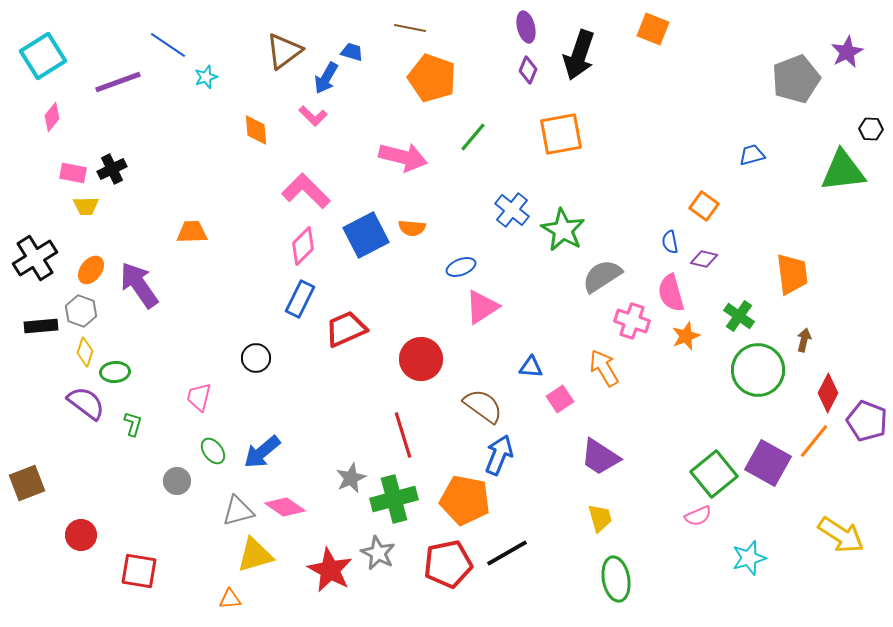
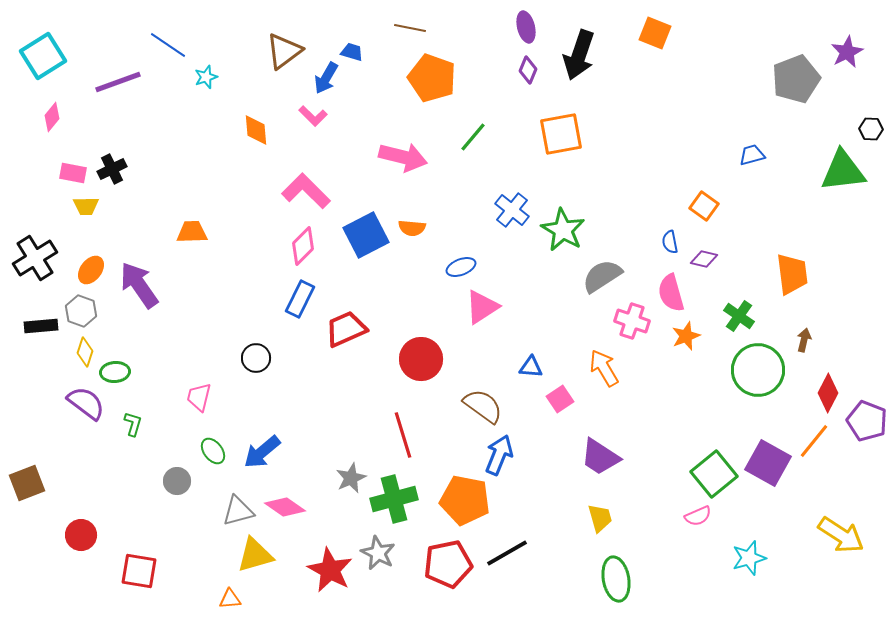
orange square at (653, 29): moved 2 px right, 4 px down
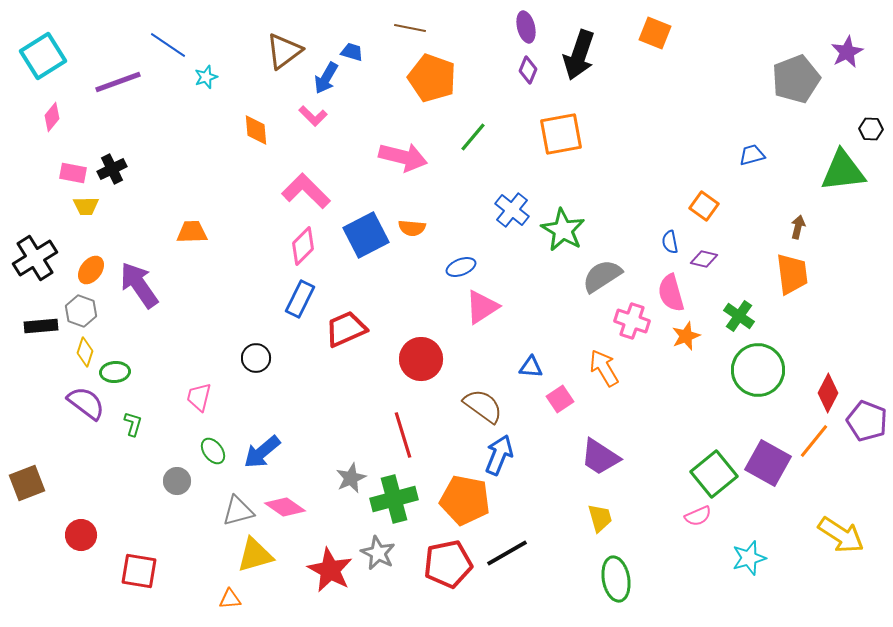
brown arrow at (804, 340): moved 6 px left, 113 px up
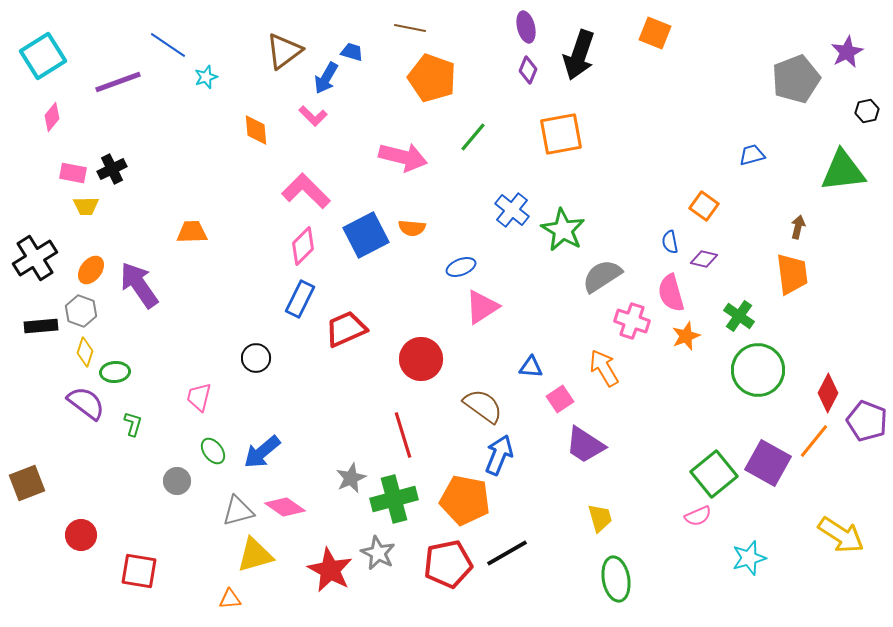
black hexagon at (871, 129): moved 4 px left, 18 px up; rotated 15 degrees counterclockwise
purple trapezoid at (600, 457): moved 15 px left, 12 px up
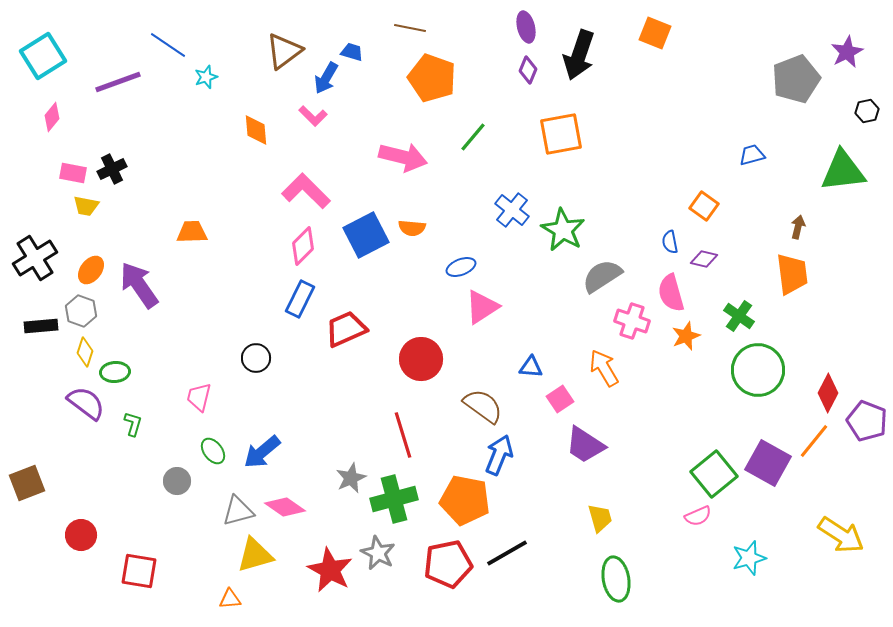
yellow trapezoid at (86, 206): rotated 12 degrees clockwise
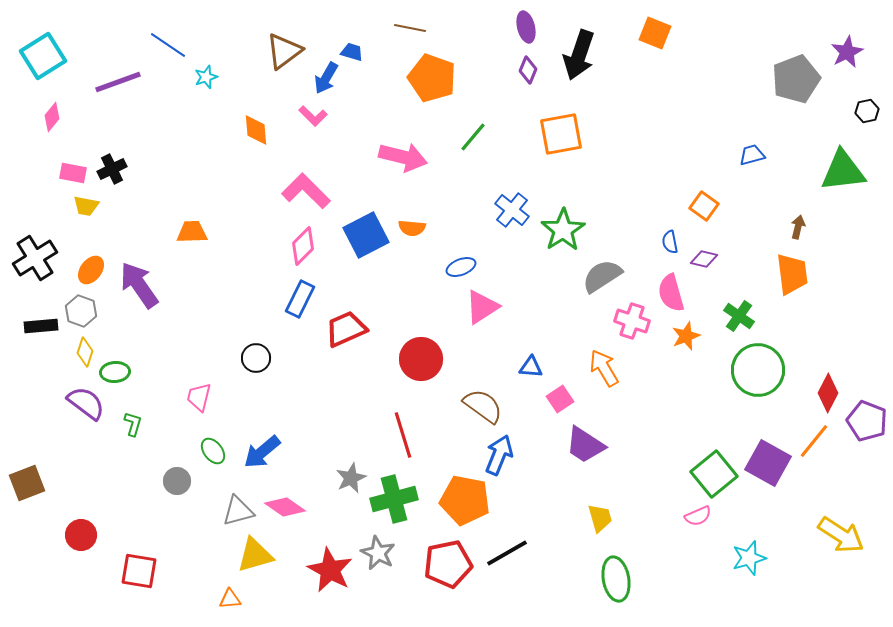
green star at (563, 230): rotated 9 degrees clockwise
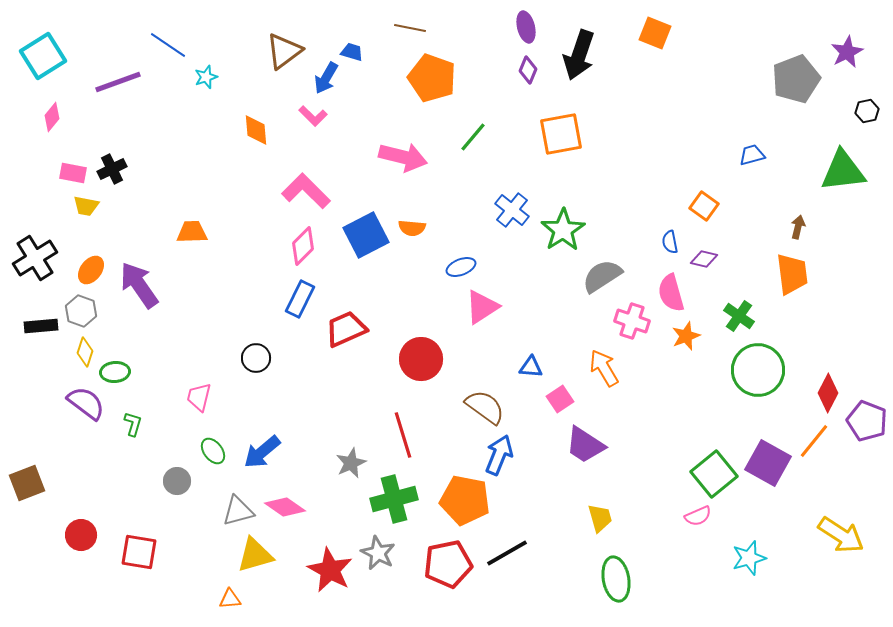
brown semicircle at (483, 406): moved 2 px right, 1 px down
gray star at (351, 478): moved 15 px up
red square at (139, 571): moved 19 px up
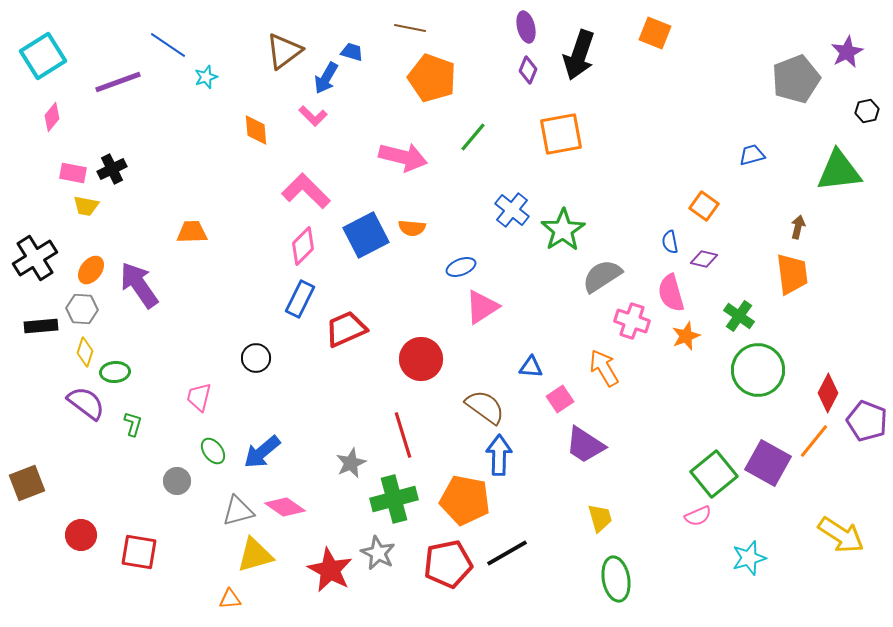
green triangle at (843, 171): moved 4 px left
gray hexagon at (81, 311): moved 1 px right, 2 px up; rotated 16 degrees counterclockwise
blue arrow at (499, 455): rotated 21 degrees counterclockwise
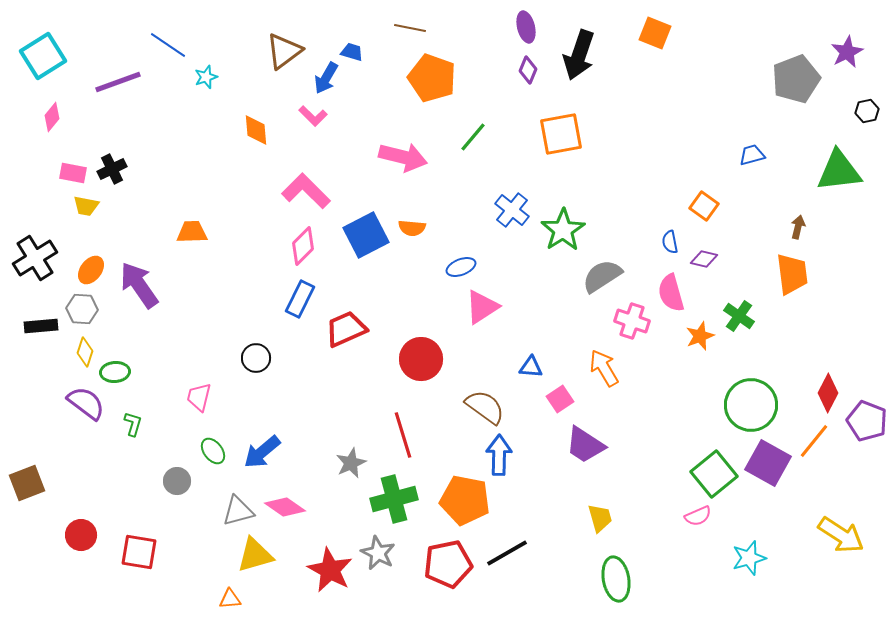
orange star at (686, 336): moved 14 px right
green circle at (758, 370): moved 7 px left, 35 px down
